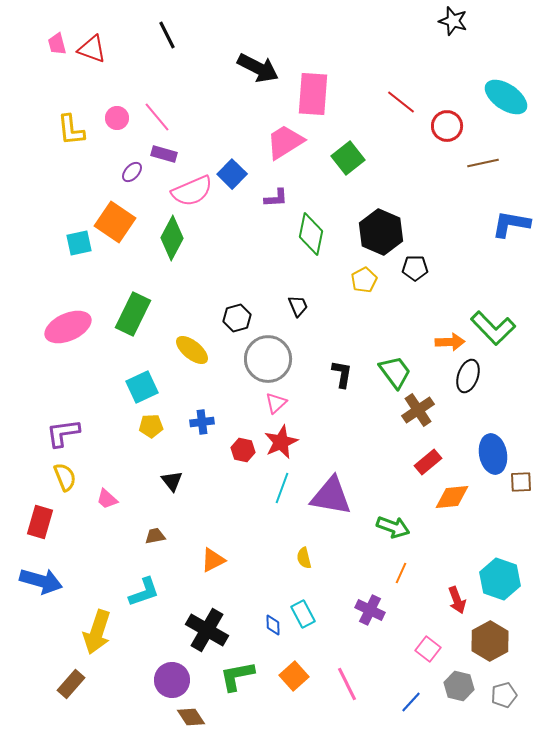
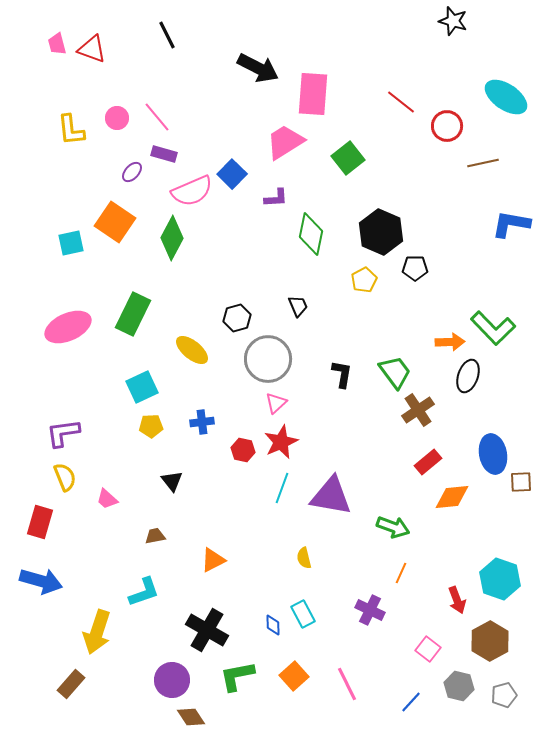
cyan square at (79, 243): moved 8 px left
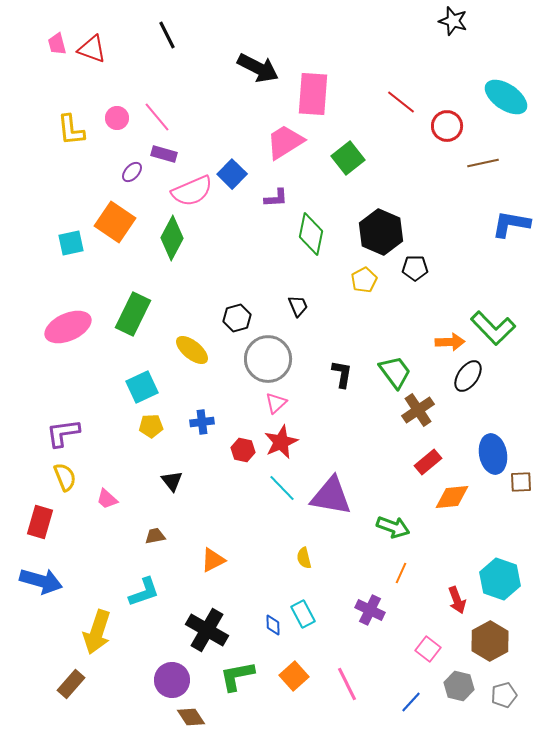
black ellipse at (468, 376): rotated 16 degrees clockwise
cyan line at (282, 488): rotated 64 degrees counterclockwise
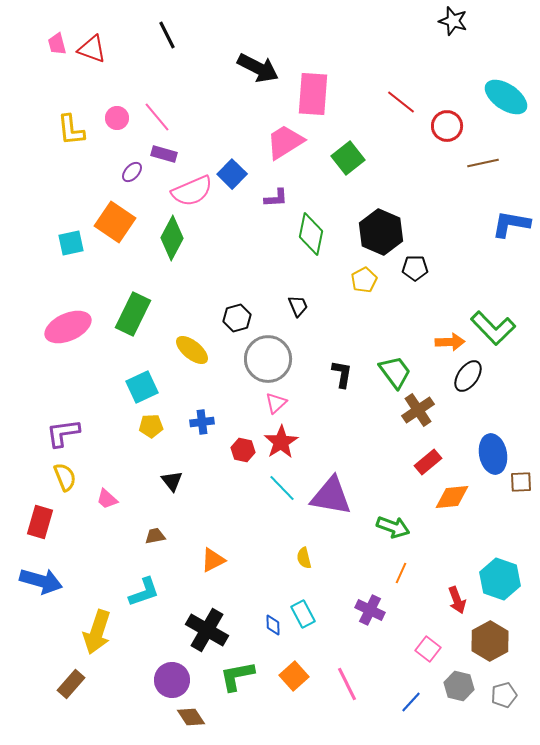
red star at (281, 442): rotated 8 degrees counterclockwise
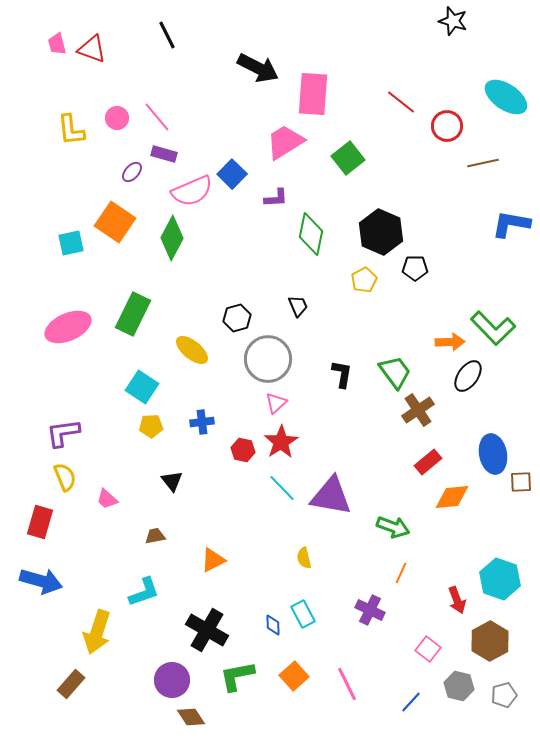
cyan square at (142, 387): rotated 32 degrees counterclockwise
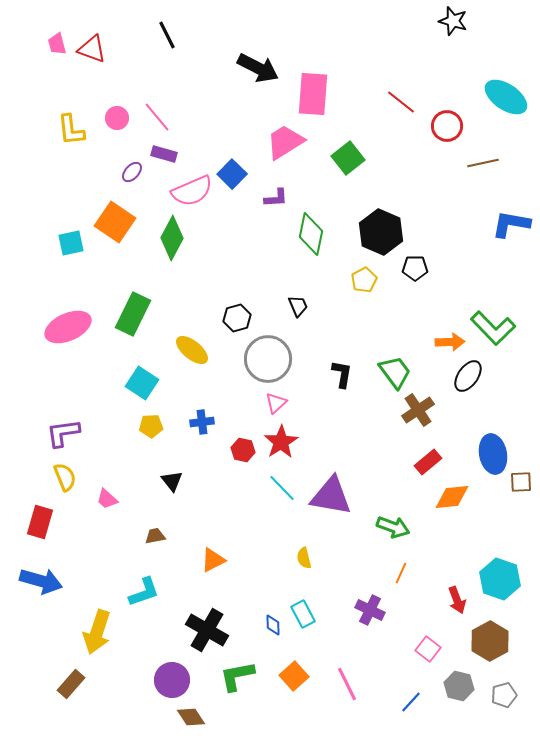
cyan square at (142, 387): moved 4 px up
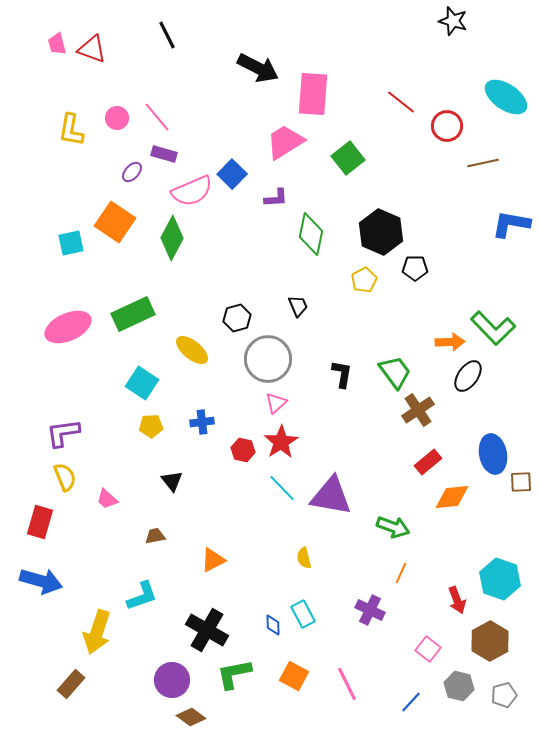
yellow L-shape at (71, 130): rotated 16 degrees clockwise
green rectangle at (133, 314): rotated 39 degrees clockwise
cyan L-shape at (144, 592): moved 2 px left, 4 px down
green L-shape at (237, 676): moved 3 px left, 2 px up
orange square at (294, 676): rotated 20 degrees counterclockwise
brown diamond at (191, 717): rotated 20 degrees counterclockwise
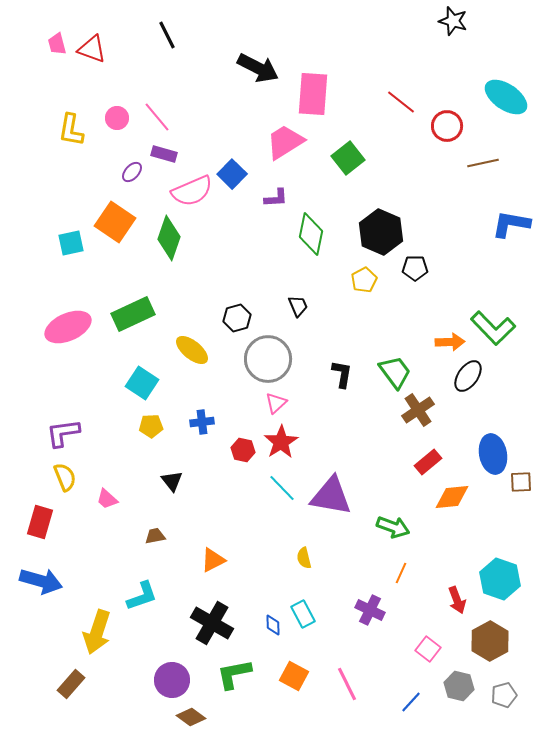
green diamond at (172, 238): moved 3 px left; rotated 9 degrees counterclockwise
black cross at (207, 630): moved 5 px right, 7 px up
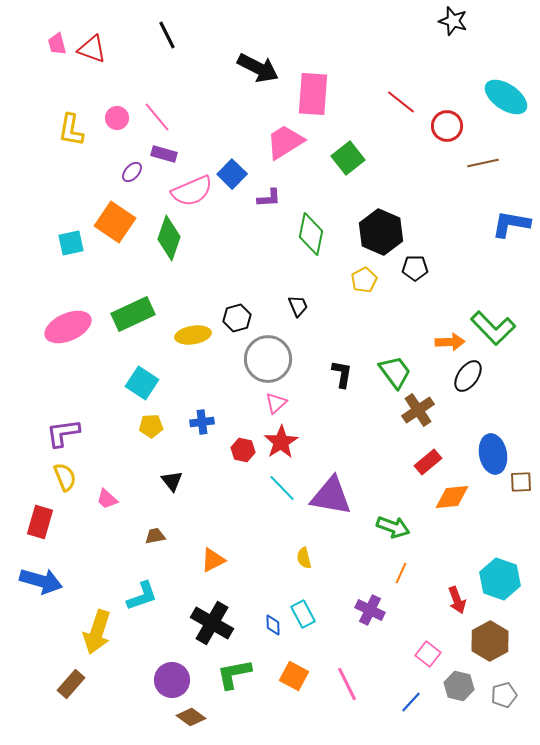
purple L-shape at (276, 198): moved 7 px left
yellow ellipse at (192, 350): moved 1 px right, 15 px up; rotated 48 degrees counterclockwise
pink square at (428, 649): moved 5 px down
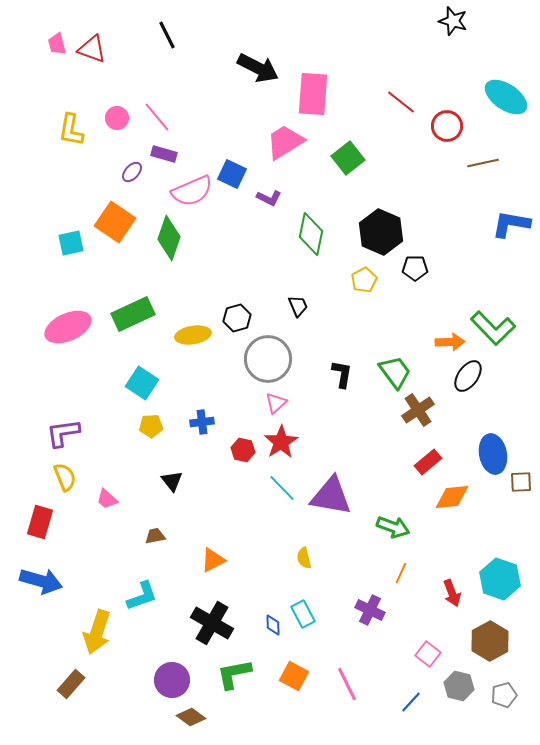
blue square at (232, 174): rotated 20 degrees counterclockwise
purple L-shape at (269, 198): rotated 30 degrees clockwise
red arrow at (457, 600): moved 5 px left, 7 px up
